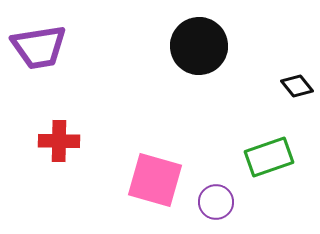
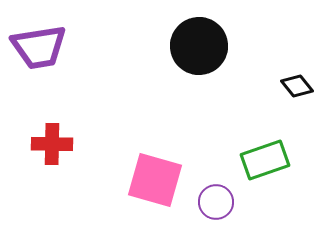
red cross: moved 7 px left, 3 px down
green rectangle: moved 4 px left, 3 px down
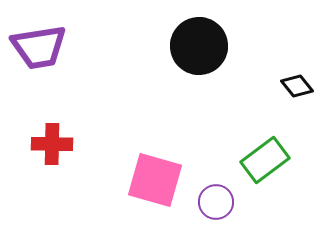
green rectangle: rotated 18 degrees counterclockwise
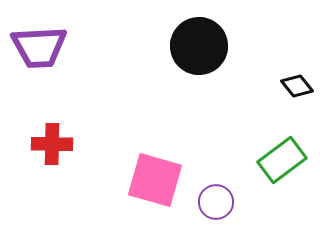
purple trapezoid: rotated 6 degrees clockwise
green rectangle: moved 17 px right
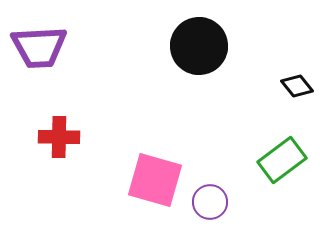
red cross: moved 7 px right, 7 px up
purple circle: moved 6 px left
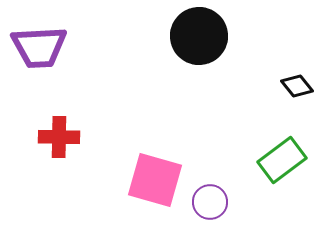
black circle: moved 10 px up
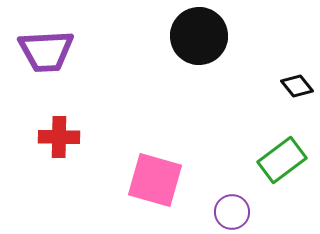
purple trapezoid: moved 7 px right, 4 px down
purple circle: moved 22 px right, 10 px down
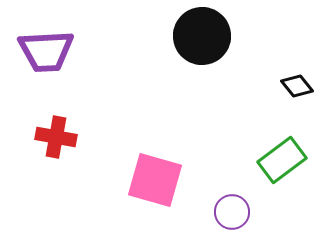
black circle: moved 3 px right
red cross: moved 3 px left; rotated 9 degrees clockwise
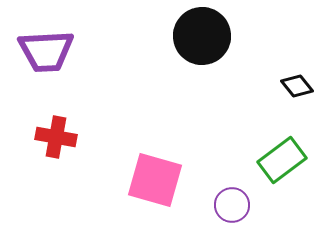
purple circle: moved 7 px up
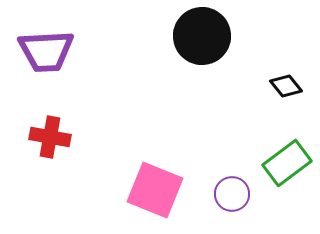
black diamond: moved 11 px left
red cross: moved 6 px left
green rectangle: moved 5 px right, 3 px down
pink square: moved 10 px down; rotated 6 degrees clockwise
purple circle: moved 11 px up
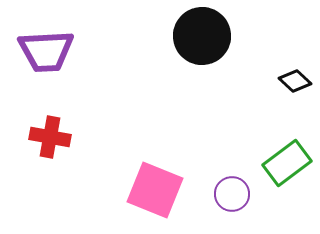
black diamond: moved 9 px right, 5 px up; rotated 8 degrees counterclockwise
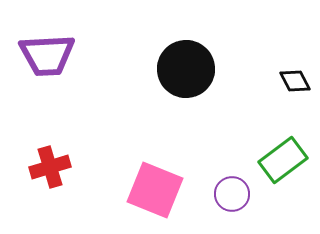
black circle: moved 16 px left, 33 px down
purple trapezoid: moved 1 px right, 4 px down
black diamond: rotated 20 degrees clockwise
red cross: moved 30 px down; rotated 27 degrees counterclockwise
green rectangle: moved 4 px left, 3 px up
